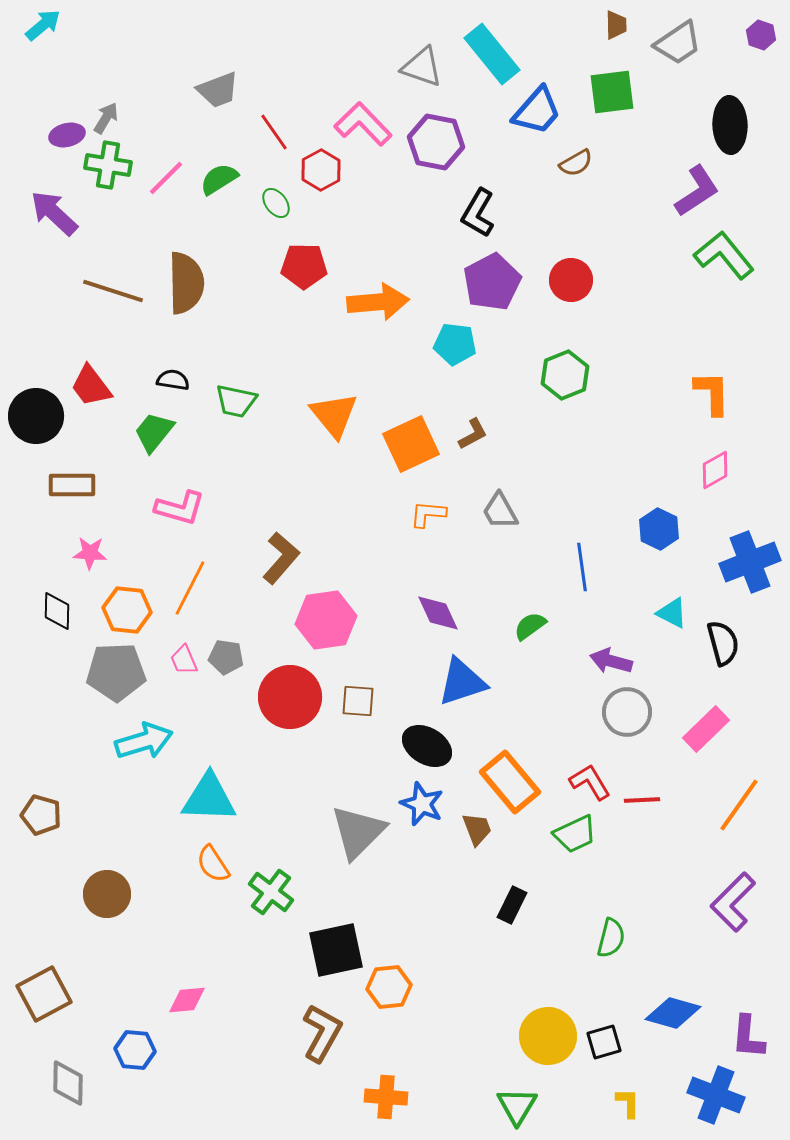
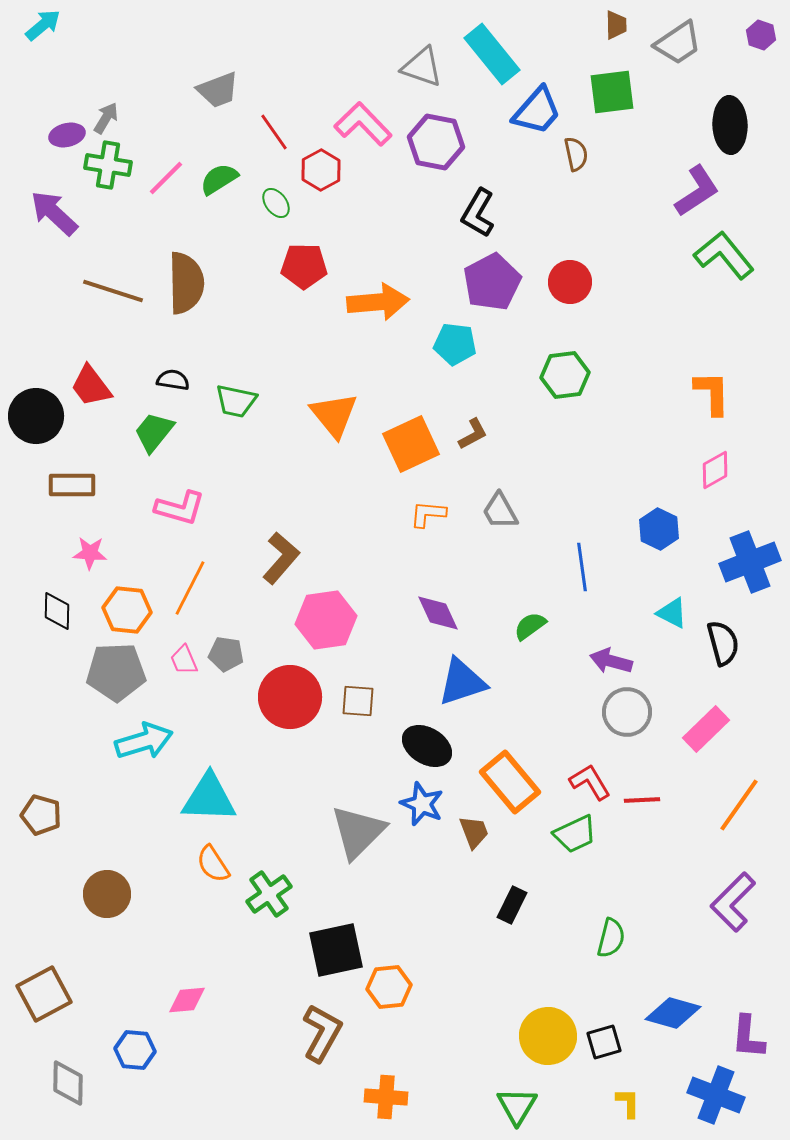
brown semicircle at (576, 163): moved 9 px up; rotated 72 degrees counterclockwise
red circle at (571, 280): moved 1 px left, 2 px down
green hexagon at (565, 375): rotated 15 degrees clockwise
gray pentagon at (226, 657): moved 3 px up
brown trapezoid at (477, 829): moved 3 px left, 3 px down
green cross at (271, 892): moved 2 px left, 2 px down; rotated 18 degrees clockwise
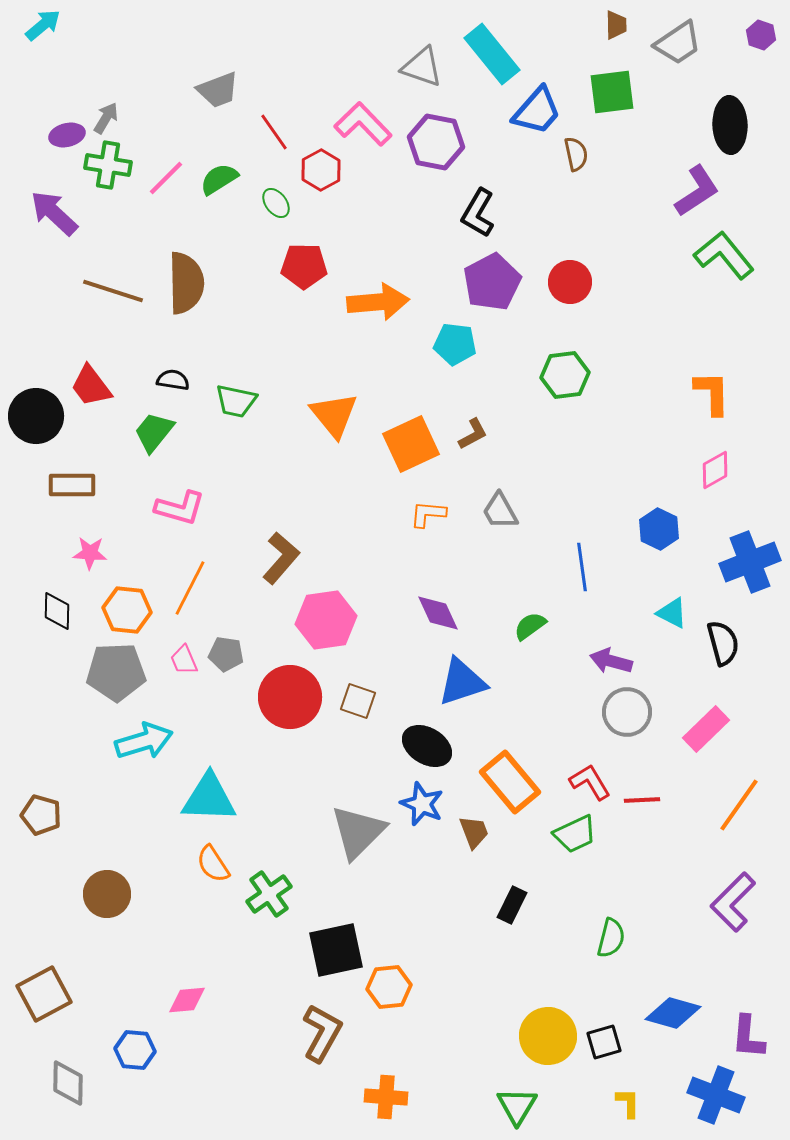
brown square at (358, 701): rotated 15 degrees clockwise
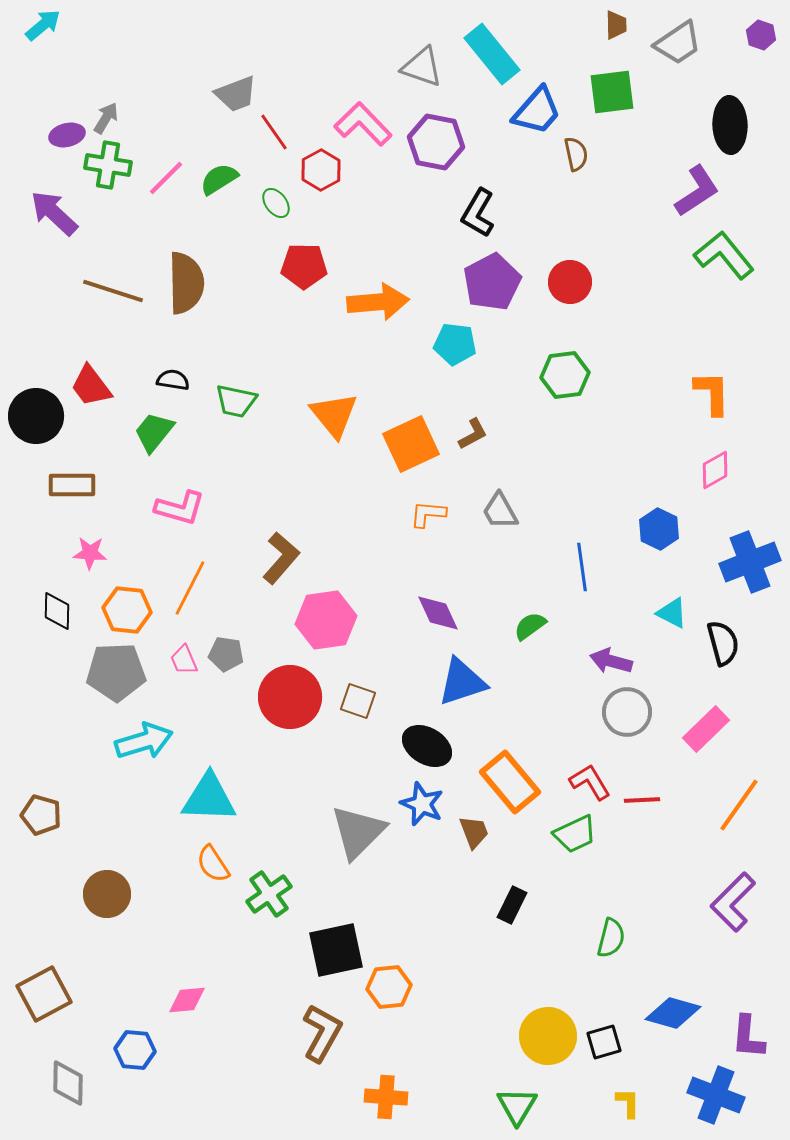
gray trapezoid at (218, 90): moved 18 px right, 4 px down
